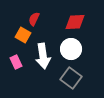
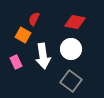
red diamond: rotated 15 degrees clockwise
gray square: moved 3 px down
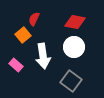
orange square: rotated 21 degrees clockwise
white circle: moved 3 px right, 2 px up
pink rectangle: moved 3 px down; rotated 24 degrees counterclockwise
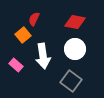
white circle: moved 1 px right, 2 px down
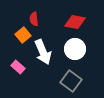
red semicircle: rotated 32 degrees counterclockwise
white arrow: moved 4 px up; rotated 15 degrees counterclockwise
pink rectangle: moved 2 px right, 2 px down
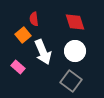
red diamond: rotated 60 degrees clockwise
white circle: moved 2 px down
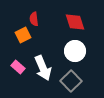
orange square: rotated 14 degrees clockwise
white arrow: moved 16 px down
gray square: rotated 10 degrees clockwise
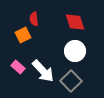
white arrow: moved 3 px down; rotated 20 degrees counterclockwise
